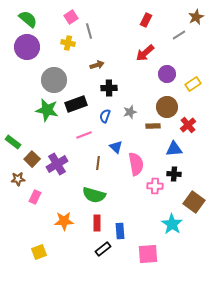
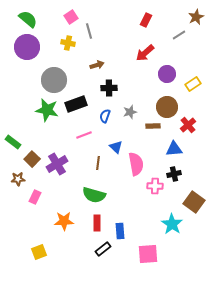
black cross at (174, 174): rotated 16 degrees counterclockwise
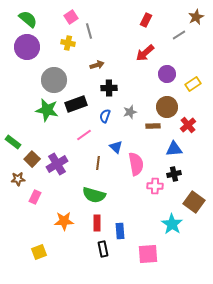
pink line at (84, 135): rotated 14 degrees counterclockwise
black rectangle at (103, 249): rotated 63 degrees counterclockwise
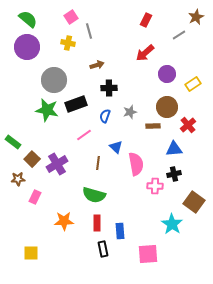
yellow square at (39, 252): moved 8 px left, 1 px down; rotated 21 degrees clockwise
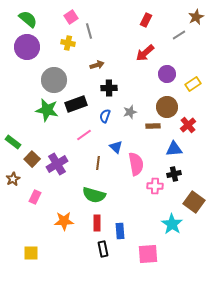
brown star at (18, 179): moved 5 px left; rotated 24 degrees counterclockwise
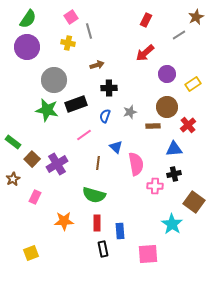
green semicircle at (28, 19): rotated 84 degrees clockwise
yellow square at (31, 253): rotated 21 degrees counterclockwise
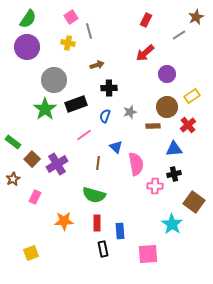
yellow rectangle at (193, 84): moved 1 px left, 12 px down
green star at (47, 110): moved 2 px left, 1 px up; rotated 25 degrees clockwise
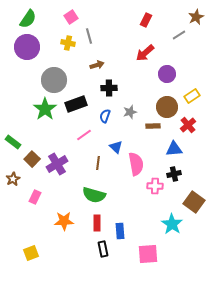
gray line at (89, 31): moved 5 px down
